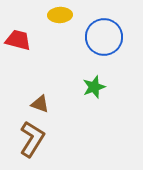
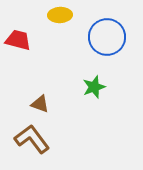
blue circle: moved 3 px right
brown L-shape: rotated 69 degrees counterclockwise
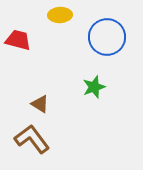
brown triangle: rotated 12 degrees clockwise
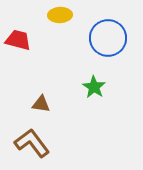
blue circle: moved 1 px right, 1 px down
green star: rotated 20 degrees counterclockwise
brown triangle: moved 1 px right; rotated 24 degrees counterclockwise
brown L-shape: moved 4 px down
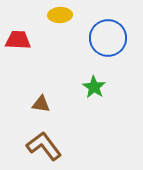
red trapezoid: rotated 12 degrees counterclockwise
brown L-shape: moved 12 px right, 3 px down
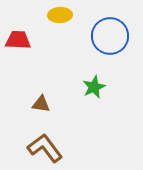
blue circle: moved 2 px right, 2 px up
green star: rotated 15 degrees clockwise
brown L-shape: moved 1 px right, 2 px down
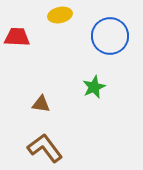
yellow ellipse: rotated 10 degrees counterclockwise
red trapezoid: moved 1 px left, 3 px up
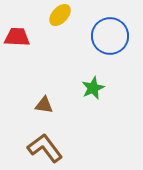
yellow ellipse: rotated 35 degrees counterclockwise
green star: moved 1 px left, 1 px down
brown triangle: moved 3 px right, 1 px down
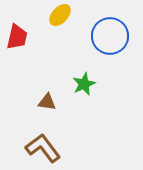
red trapezoid: rotated 100 degrees clockwise
green star: moved 9 px left, 4 px up
brown triangle: moved 3 px right, 3 px up
brown L-shape: moved 2 px left
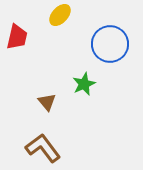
blue circle: moved 8 px down
brown triangle: rotated 42 degrees clockwise
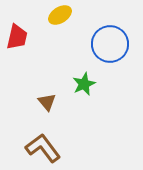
yellow ellipse: rotated 15 degrees clockwise
